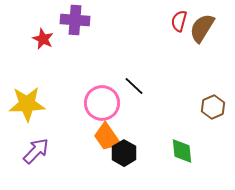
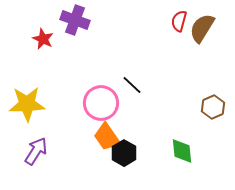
purple cross: rotated 16 degrees clockwise
black line: moved 2 px left, 1 px up
pink circle: moved 1 px left
purple arrow: rotated 12 degrees counterclockwise
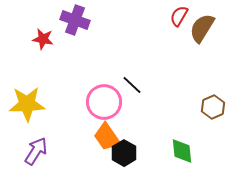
red semicircle: moved 5 px up; rotated 15 degrees clockwise
red star: rotated 15 degrees counterclockwise
pink circle: moved 3 px right, 1 px up
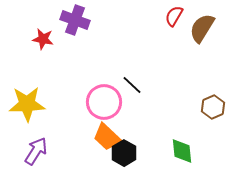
red semicircle: moved 5 px left
orange trapezoid: rotated 12 degrees counterclockwise
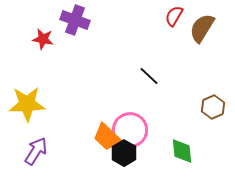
black line: moved 17 px right, 9 px up
pink circle: moved 26 px right, 28 px down
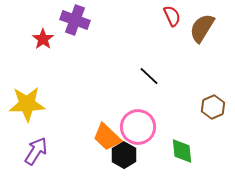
red semicircle: moved 2 px left; rotated 125 degrees clockwise
red star: rotated 25 degrees clockwise
pink circle: moved 8 px right, 3 px up
black hexagon: moved 2 px down
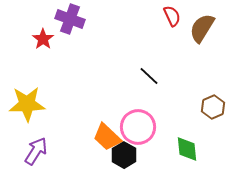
purple cross: moved 5 px left, 1 px up
green diamond: moved 5 px right, 2 px up
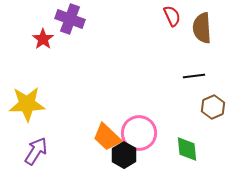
brown semicircle: rotated 36 degrees counterclockwise
black line: moved 45 px right; rotated 50 degrees counterclockwise
pink circle: moved 1 px right, 6 px down
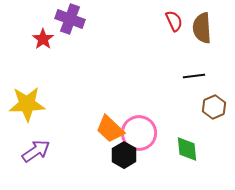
red semicircle: moved 2 px right, 5 px down
brown hexagon: moved 1 px right
orange trapezoid: moved 3 px right, 8 px up
purple arrow: rotated 24 degrees clockwise
